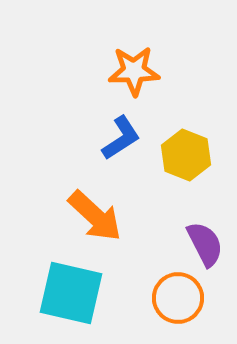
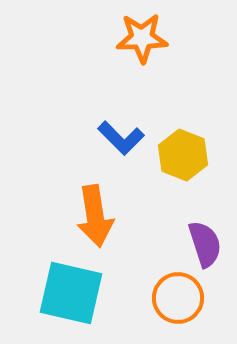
orange star: moved 8 px right, 33 px up
blue L-shape: rotated 78 degrees clockwise
yellow hexagon: moved 3 px left
orange arrow: rotated 38 degrees clockwise
purple semicircle: rotated 9 degrees clockwise
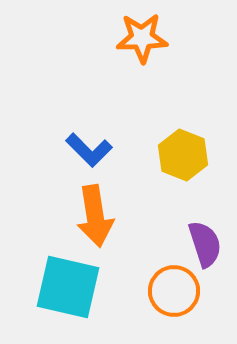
blue L-shape: moved 32 px left, 12 px down
cyan square: moved 3 px left, 6 px up
orange circle: moved 4 px left, 7 px up
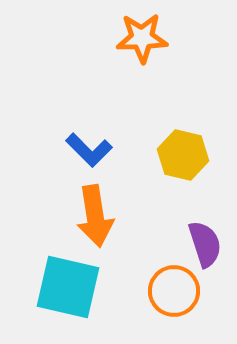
yellow hexagon: rotated 9 degrees counterclockwise
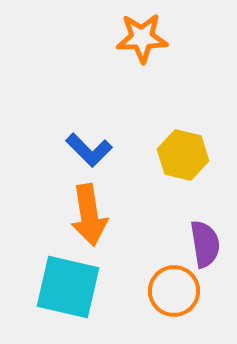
orange arrow: moved 6 px left, 1 px up
purple semicircle: rotated 9 degrees clockwise
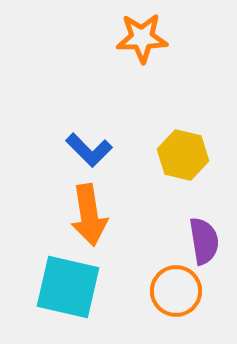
purple semicircle: moved 1 px left, 3 px up
orange circle: moved 2 px right
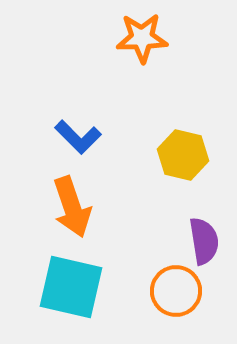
blue L-shape: moved 11 px left, 13 px up
orange arrow: moved 17 px left, 8 px up; rotated 10 degrees counterclockwise
cyan square: moved 3 px right
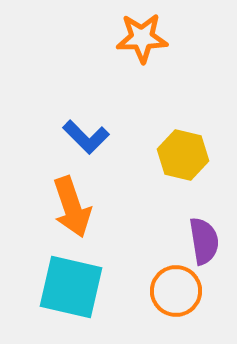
blue L-shape: moved 8 px right
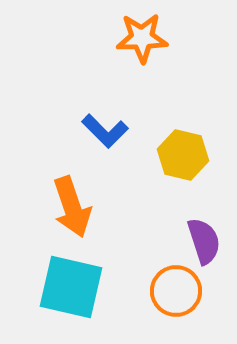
blue L-shape: moved 19 px right, 6 px up
purple semicircle: rotated 9 degrees counterclockwise
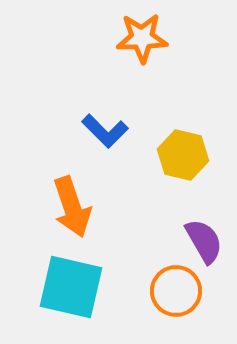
purple semicircle: rotated 12 degrees counterclockwise
